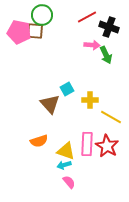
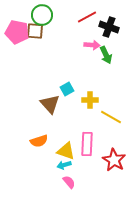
pink pentagon: moved 2 px left
red star: moved 7 px right, 14 px down
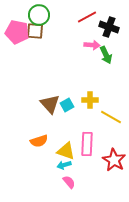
green circle: moved 3 px left
cyan square: moved 16 px down
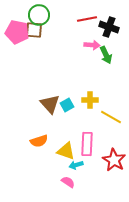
red line: moved 2 px down; rotated 18 degrees clockwise
brown square: moved 1 px left, 1 px up
cyan arrow: moved 12 px right
pink semicircle: moved 1 px left; rotated 16 degrees counterclockwise
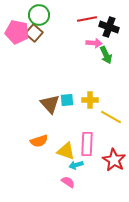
brown square: moved 3 px down; rotated 36 degrees clockwise
pink arrow: moved 2 px right, 2 px up
cyan square: moved 5 px up; rotated 24 degrees clockwise
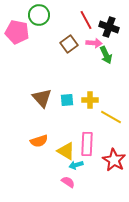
red line: moved 1 px left, 1 px down; rotated 72 degrees clockwise
brown square: moved 35 px right, 11 px down; rotated 12 degrees clockwise
brown triangle: moved 8 px left, 6 px up
yellow triangle: rotated 12 degrees clockwise
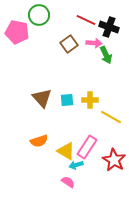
red line: rotated 36 degrees counterclockwise
pink rectangle: moved 3 px down; rotated 30 degrees clockwise
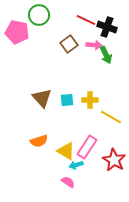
black cross: moved 2 px left
pink arrow: moved 2 px down
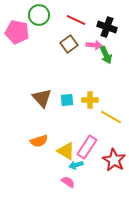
red line: moved 10 px left
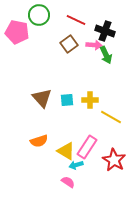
black cross: moved 2 px left, 4 px down
